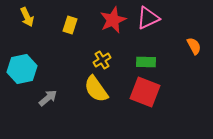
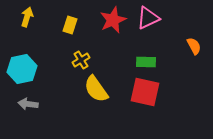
yellow arrow: rotated 138 degrees counterclockwise
yellow cross: moved 21 px left
red square: rotated 8 degrees counterclockwise
gray arrow: moved 20 px left, 6 px down; rotated 132 degrees counterclockwise
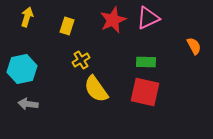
yellow rectangle: moved 3 px left, 1 px down
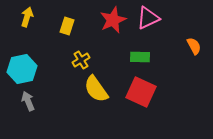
green rectangle: moved 6 px left, 5 px up
red square: moved 4 px left; rotated 12 degrees clockwise
gray arrow: moved 3 px up; rotated 60 degrees clockwise
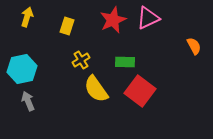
green rectangle: moved 15 px left, 5 px down
red square: moved 1 px left, 1 px up; rotated 12 degrees clockwise
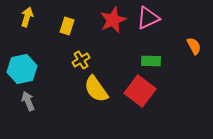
green rectangle: moved 26 px right, 1 px up
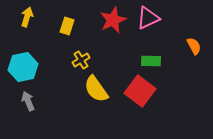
cyan hexagon: moved 1 px right, 2 px up
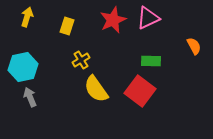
gray arrow: moved 2 px right, 4 px up
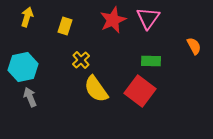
pink triangle: rotated 30 degrees counterclockwise
yellow rectangle: moved 2 px left
yellow cross: rotated 12 degrees counterclockwise
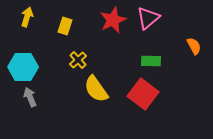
pink triangle: rotated 15 degrees clockwise
yellow cross: moved 3 px left
cyan hexagon: rotated 12 degrees clockwise
red square: moved 3 px right, 3 px down
